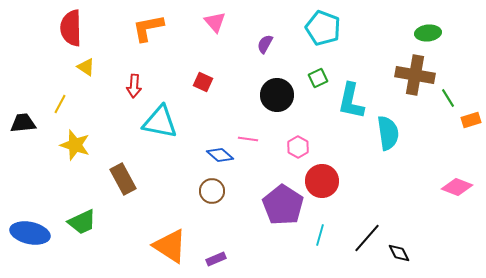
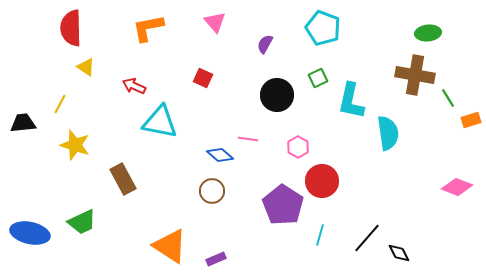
red square: moved 4 px up
red arrow: rotated 110 degrees clockwise
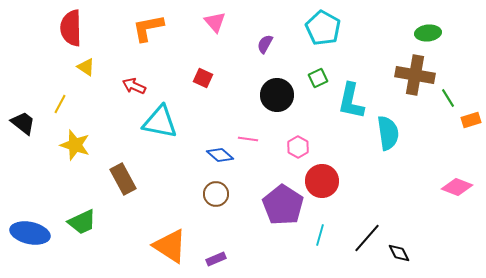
cyan pentagon: rotated 8 degrees clockwise
black trapezoid: rotated 44 degrees clockwise
brown circle: moved 4 px right, 3 px down
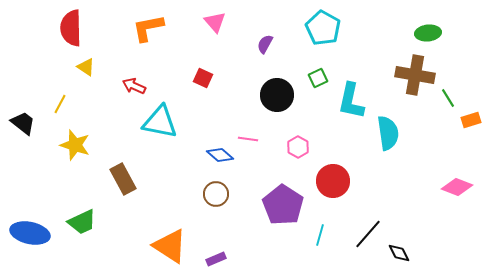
red circle: moved 11 px right
black line: moved 1 px right, 4 px up
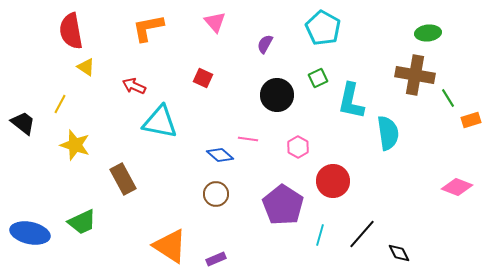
red semicircle: moved 3 px down; rotated 9 degrees counterclockwise
black line: moved 6 px left
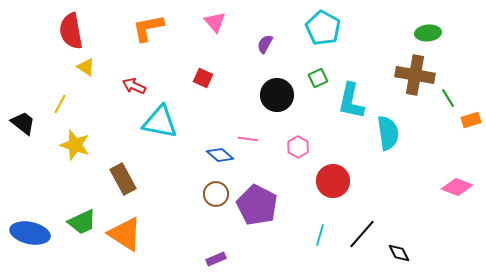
purple pentagon: moved 26 px left; rotated 6 degrees counterclockwise
orange triangle: moved 45 px left, 12 px up
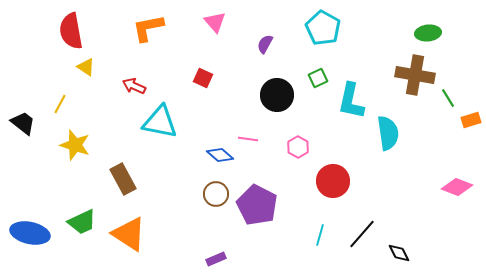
orange triangle: moved 4 px right
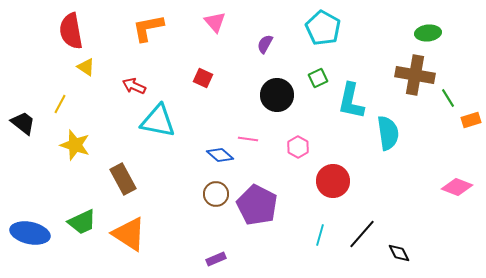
cyan triangle: moved 2 px left, 1 px up
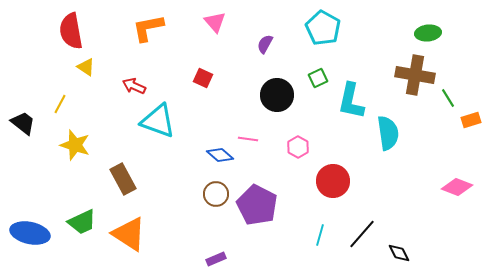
cyan triangle: rotated 9 degrees clockwise
